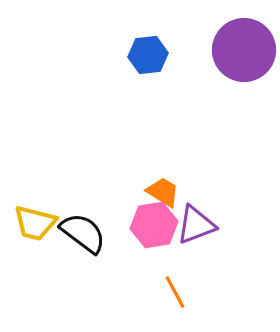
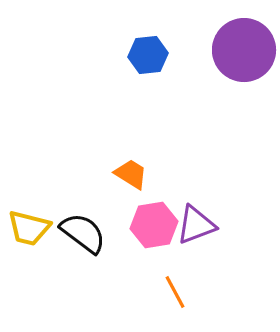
orange trapezoid: moved 32 px left, 18 px up
yellow trapezoid: moved 6 px left, 5 px down
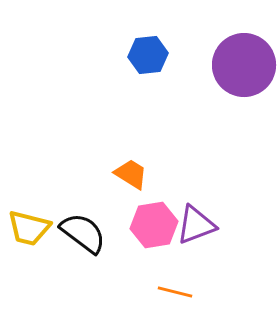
purple circle: moved 15 px down
orange line: rotated 48 degrees counterclockwise
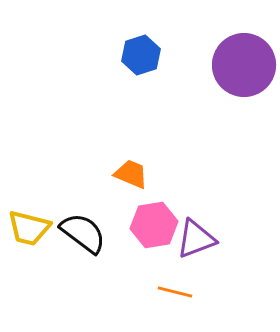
blue hexagon: moved 7 px left; rotated 12 degrees counterclockwise
orange trapezoid: rotated 9 degrees counterclockwise
purple triangle: moved 14 px down
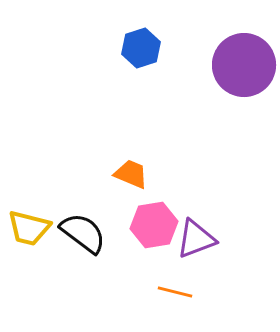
blue hexagon: moved 7 px up
